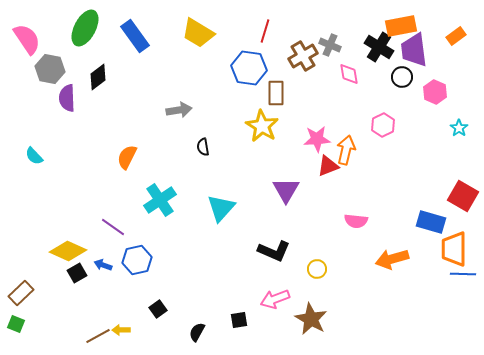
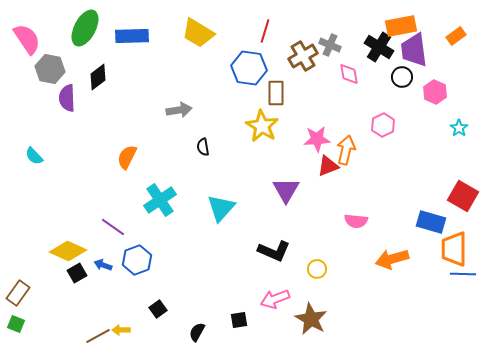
blue rectangle at (135, 36): moved 3 px left; rotated 56 degrees counterclockwise
blue hexagon at (137, 260): rotated 8 degrees counterclockwise
brown rectangle at (21, 293): moved 3 px left; rotated 10 degrees counterclockwise
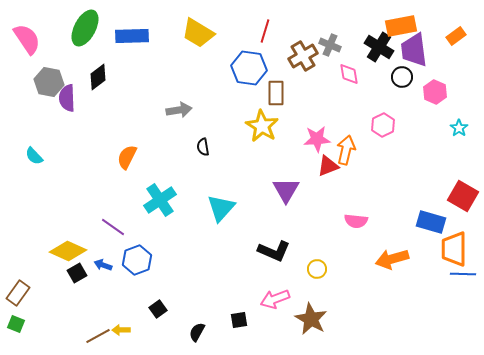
gray hexagon at (50, 69): moved 1 px left, 13 px down
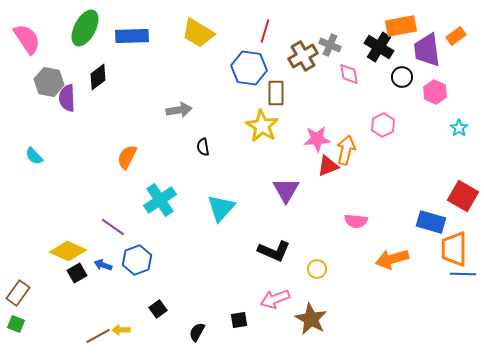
purple trapezoid at (414, 50): moved 13 px right
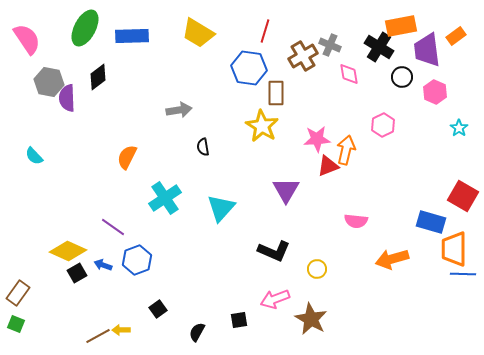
cyan cross at (160, 200): moved 5 px right, 2 px up
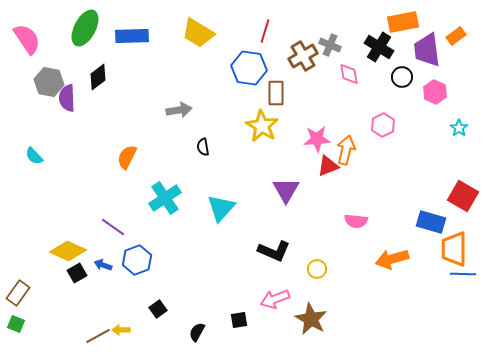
orange rectangle at (401, 26): moved 2 px right, 4 px up
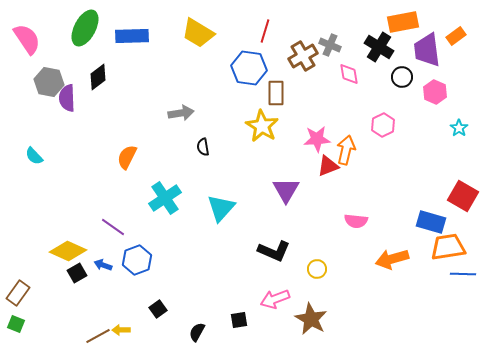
gray arrow at (179, 110): moved 2 px right, 3 px down
orange trapezoid at (454, 249): moved 6 px left, 2 px up; rotated 81 degrees clockwise
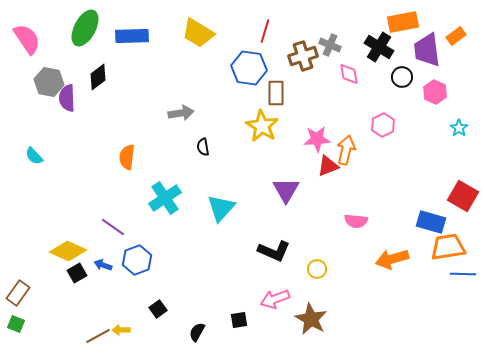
brown cross at (303, 56): rotated 12 degrees clockwise
orange semicircle at (127, 157): rotated 20 degrees counterclockwise
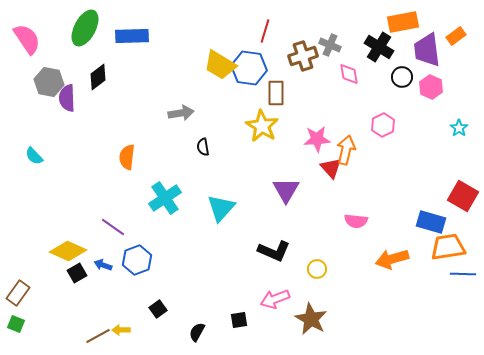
yellow trapezoid at (198, 33): moved 22 px right, 32 px down
pink hexagon at (435, 92): moved 4 px left, 5 px up
red triangle at (328, 166): moved 3 px right, 2 px down; rotated 50 degrees counterclockwise
